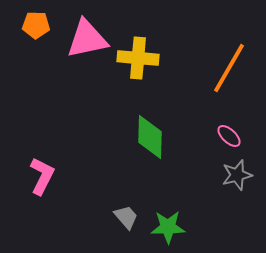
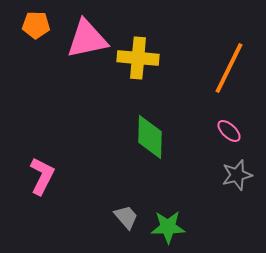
orange line: rotated 4 degrees counterclockwise
pink ellipse: moved 5 px up
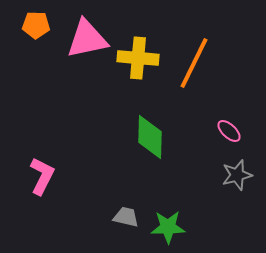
orange line: moved 35 px left, 5 px up
gray trapezoid: rotated 36 degrees counterclockwise
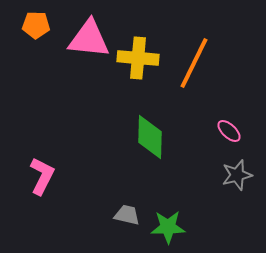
pink triangle: moved 2 px right; rotated 18 degrees clockwise
gray trapezoid: moved 1 px right, 2 px up
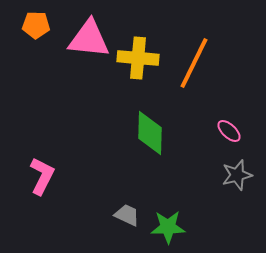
green diamond: moved 4 px up
gray trapezoid: rotated 12 degrees clockwise
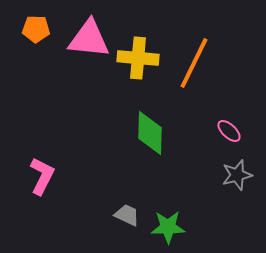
orange pentagon: moved 4 px down
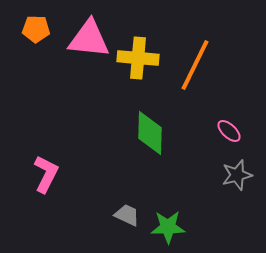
orange line: moved 1 px right, 2 px down
pink L-shape: moved 4 px right, 2 px up
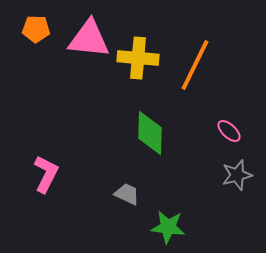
gray trapezoid: moved 21 px up
green star: rotated 8 degrees clockwise
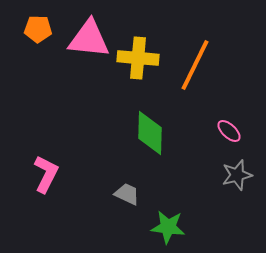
orange pentagon: moved 2 px right
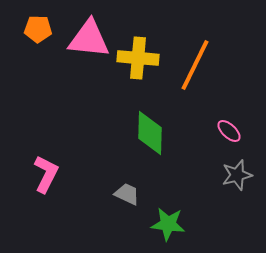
green star: moved 3 px up
